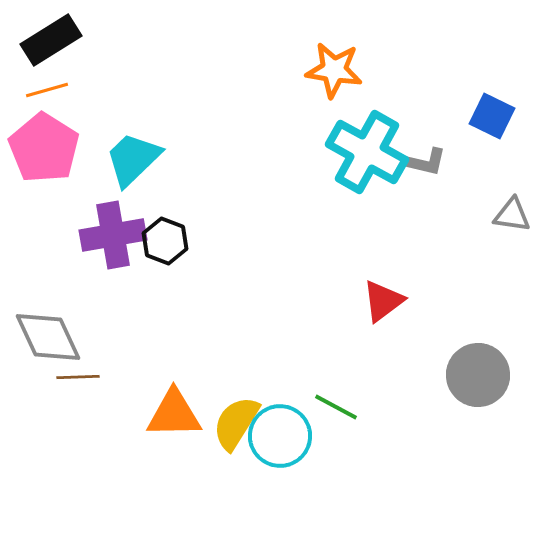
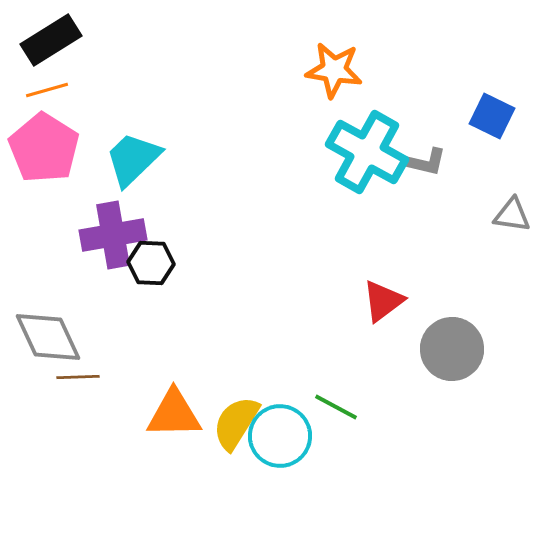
black hexagon: moved 14 px left, 22 px down; rotated 18 degrees counterclockwise
gray circle: moved 26 px left, 26 px up
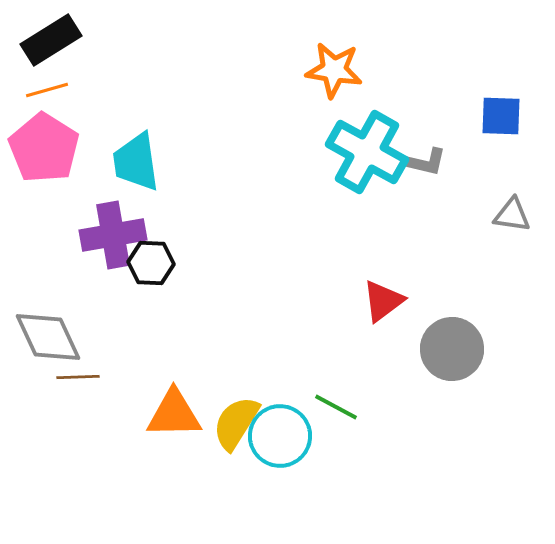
blue square: moved 9 px right; rotated 24 degrees counterclockwise
cyan trapezoid: moved 3 px right, 3 px down; rotated 54 degrees counterclockwise
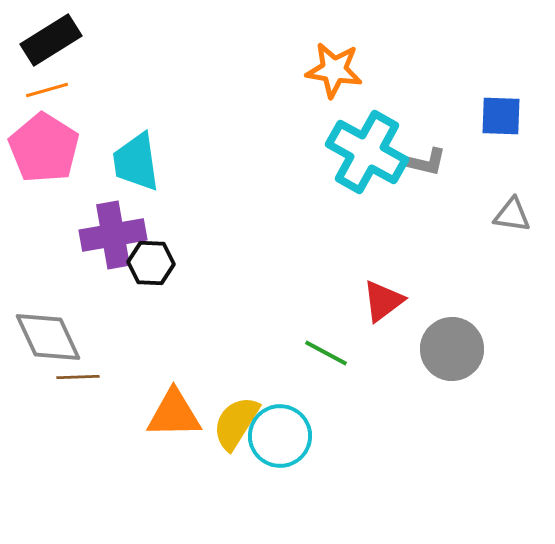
green line: moved 10 px left, 54 px up
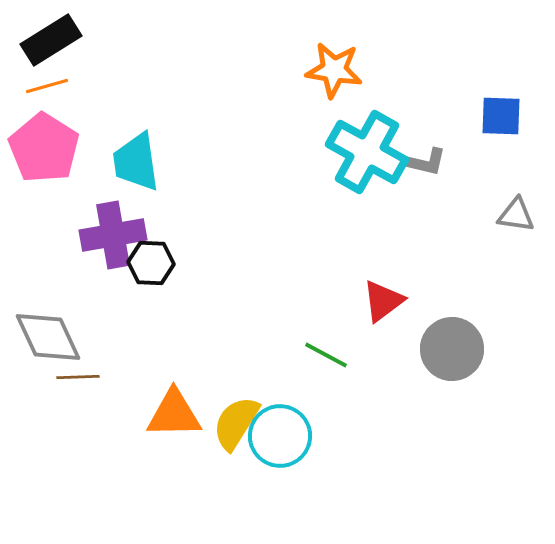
orange line: moved 4 px up
gray triangle: moved 4 px right
green line: moved 2 px down
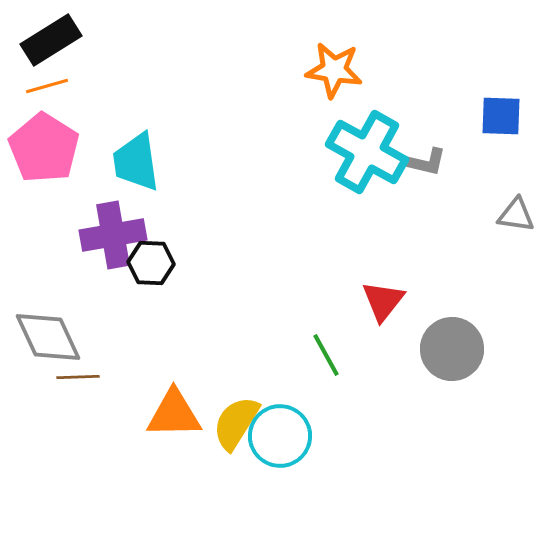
red triangle: rotated 15 degrees counterclockwise
green line: rotated 33 degrees clockwise
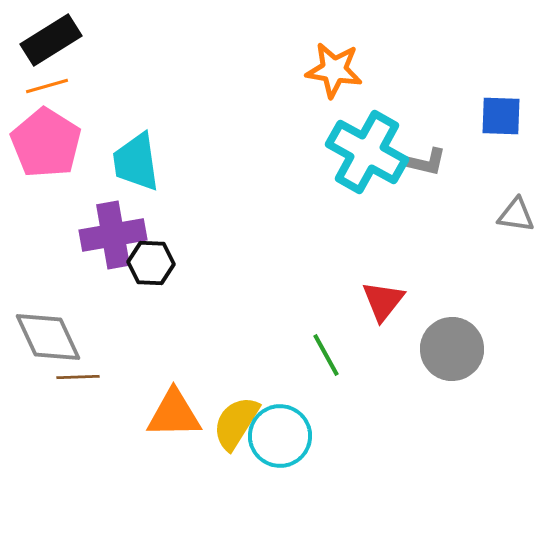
pink pentagon: moved 2 px right, 5 px up
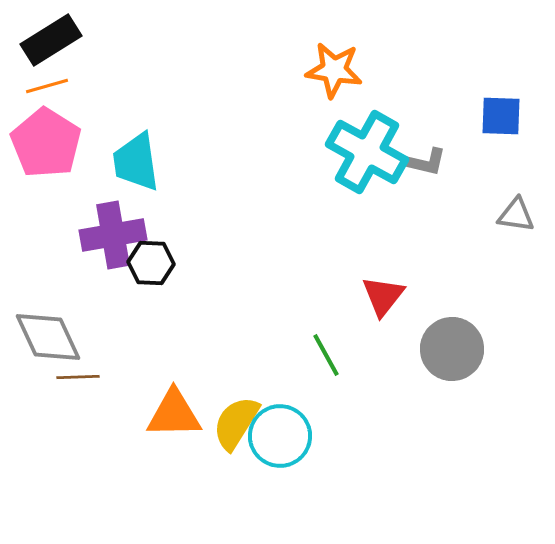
red triangle: moved 5 px up
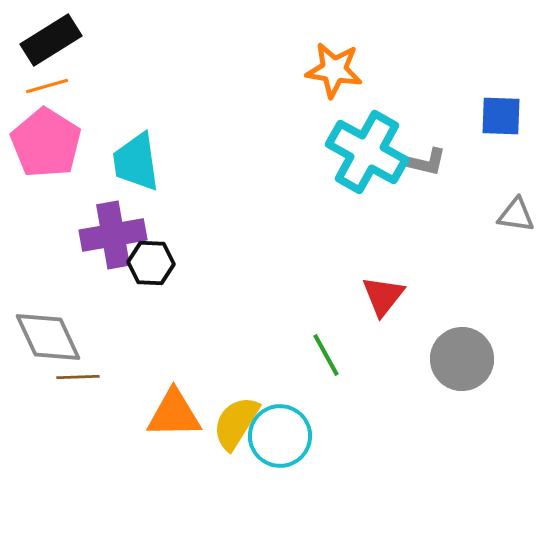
gray circle: moved 10 px right, 10 px down
